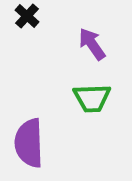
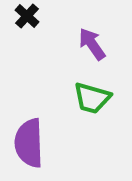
green trapezoid: rotated 18 degrees clockwise
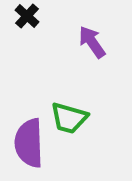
purple arrow: moved 2 px up
green trapezoid: moved 23 px left, 20 px down
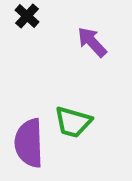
purple arrow: rotated 8 degrees counterclockwise
green trapezoid: moved 4 px right, 4 px down
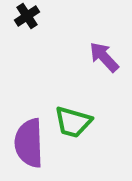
black cross: rotated 15 degrees clockwise
purple arrow: moved 12 px right, 15 px down
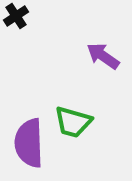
black cross: moved 11 px left
purple arrow: moved 1 px left, 1 px up; rotated 12 degrees counterclockwise
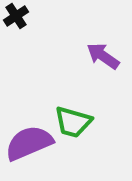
purple semicircle: rotated 69 degrees clockwise
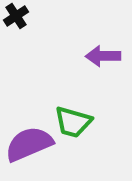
purple arrow: rotated 36 degrees counterclockwise
purple semicircle: moved 1 px down
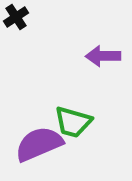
black cross: moved 1 px down
purple semicircle: moved 10 px right
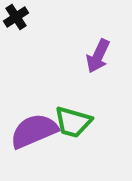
purple arrow: moved 5 px left; rotated 64 degrees counterclockwise
purple semicircle: moved 5 px left, 13 px up
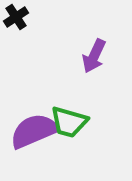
purple arrow: moved 4 px left
green trapezoid: moved 4 px left
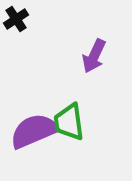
black cross: moved 2 px down
green trapezoid: rotated 66 degrees clockwise
